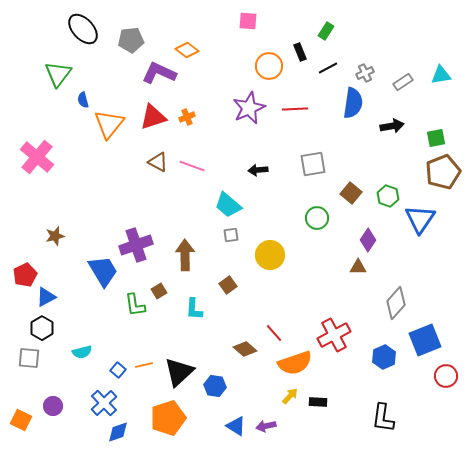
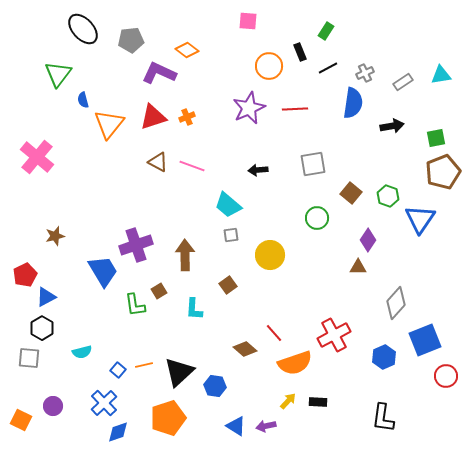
yellow arrow at (290, 396): moved 2 px left, 5 px down
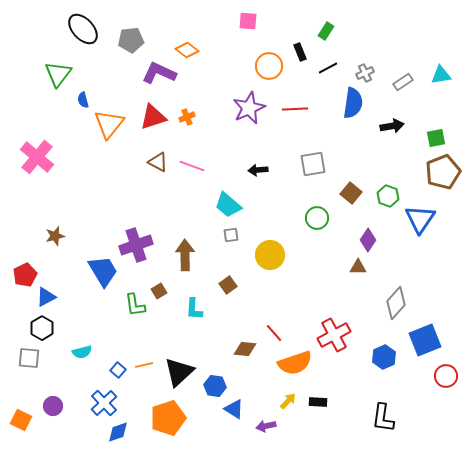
brown diamond at (245, 349): rotated 35 degrees counterclockwise
blue triangle at (236, 426): moved 2 px left, 17 px up
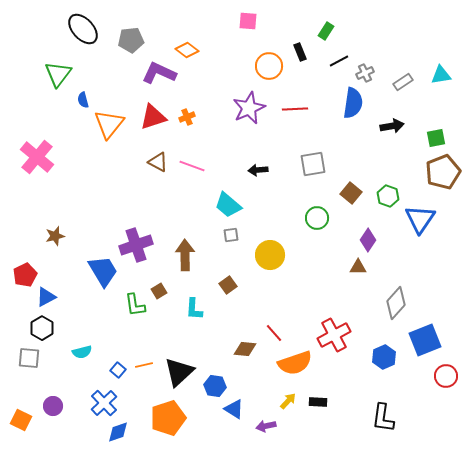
black line at (328, 68): moved 11 px right, 7 px up
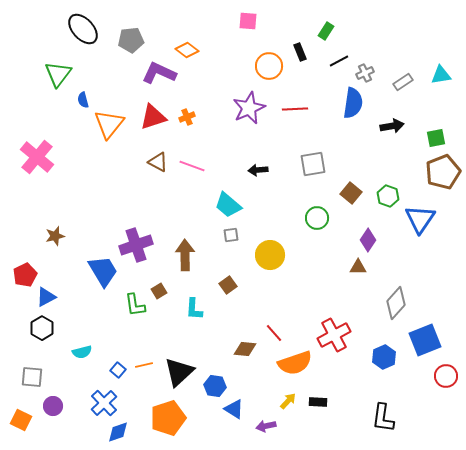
gray square at (29, 358): moved 3 px right, 19 px down
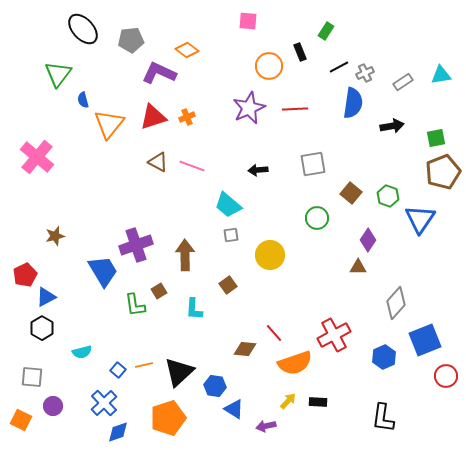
black line at (339, 61): moved 6 px down
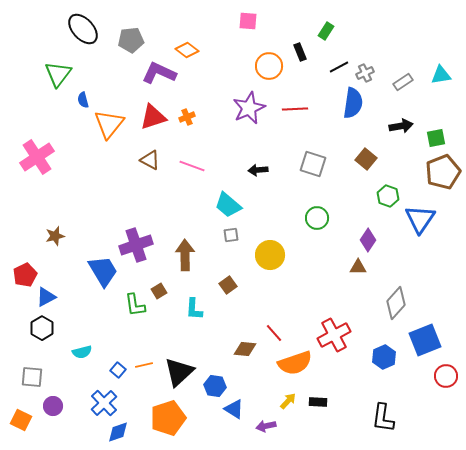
black arrow at (392, 126): moved 9 px right
pink cross at (37, 157): rotated 16 degrees clockwise
brown triangle at (158, 162): moved 8 px left, 2 px up
gray square at (313, 164): rotated 28 degrees clockwise
brown square at (351, 193): moved 15 px right, 34 px up
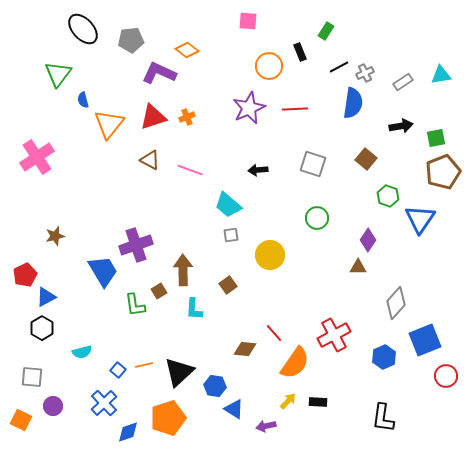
pink line at (192, 166): moved 2 px left, 4 px down
brown arrow at (185, 255): moved 2 px left, 15 px down
orange semicircle at (295, 363): rotated 36 degrees counterclockwise
blue diamond at (118, 432): moved 10 px right
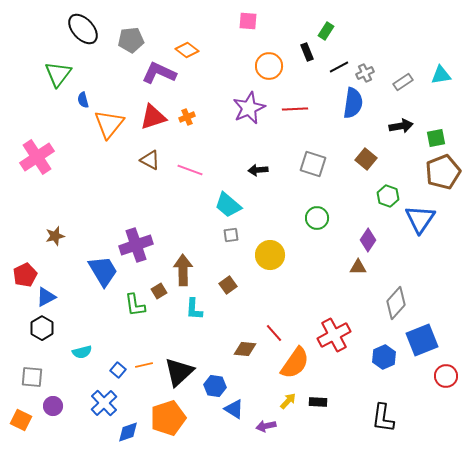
black rectangle at (300, 52): moved 7 px right
blue square at (425, 340): moved 3 px left
